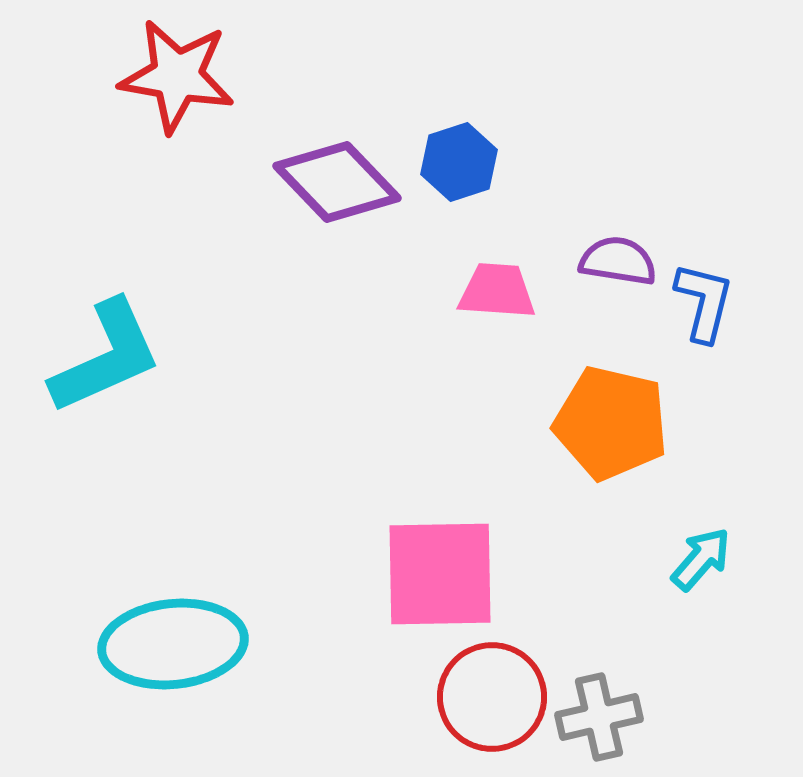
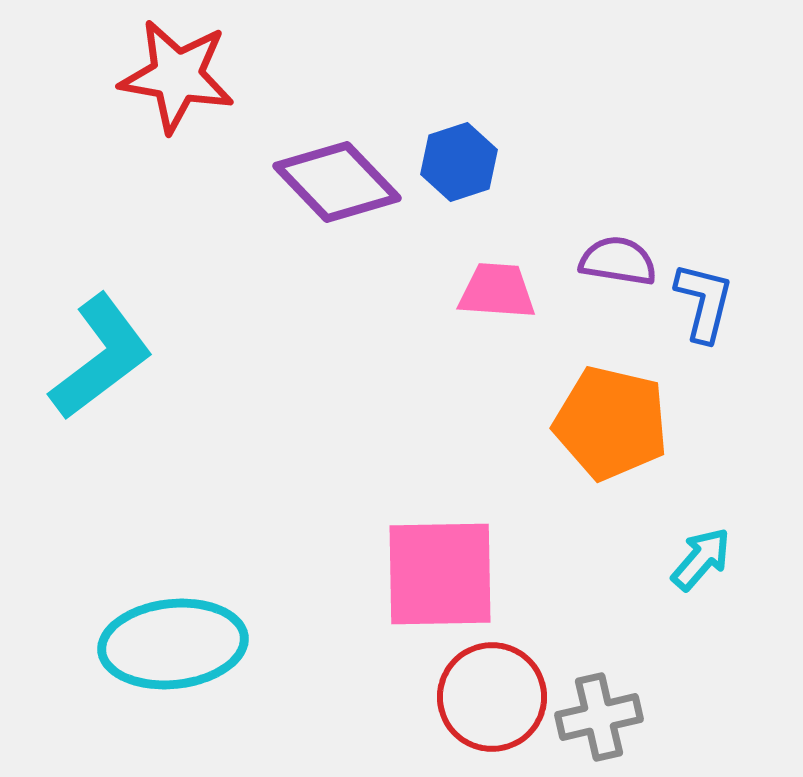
cyan L-shape: moved 5 px left; rotated 13 degrees counterclockwise
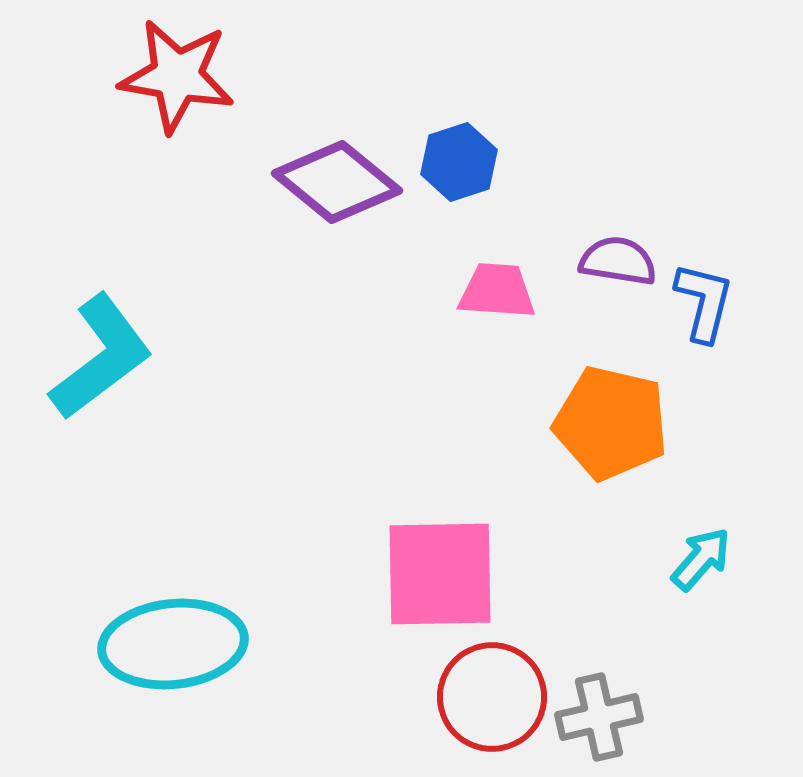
purple diamond: rotated 7 degrees counterclockwise
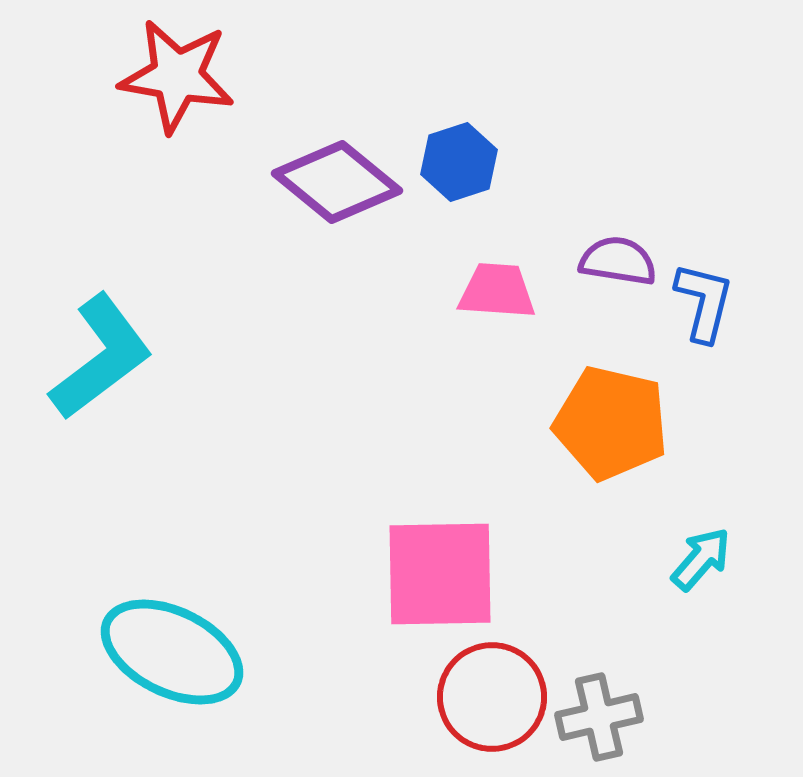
cyan ellipse: moved 1 px left, 8 px down; rotated 32 degrees clockwise
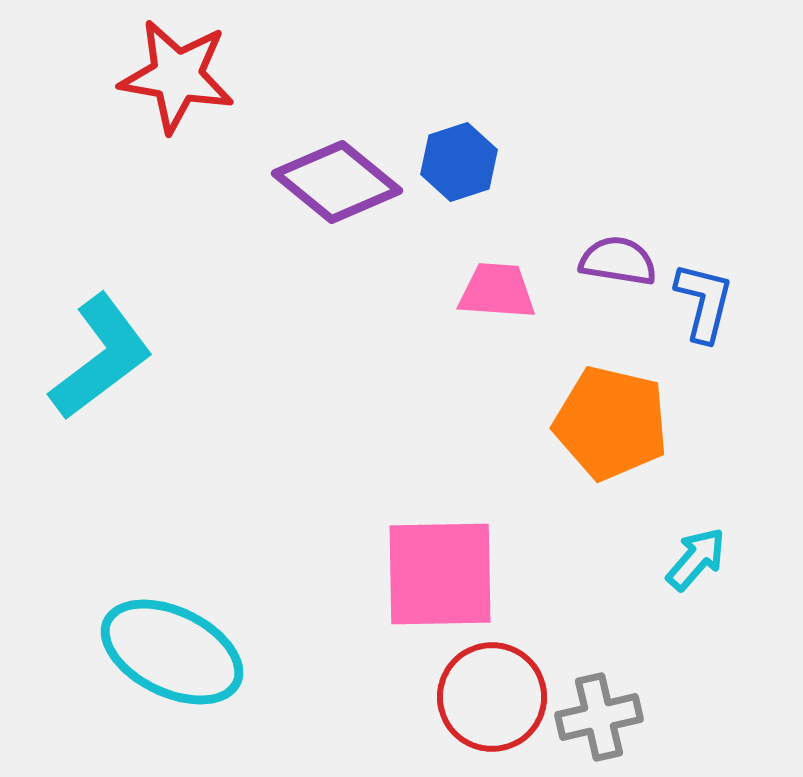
cyan arrow: moved 5 px left
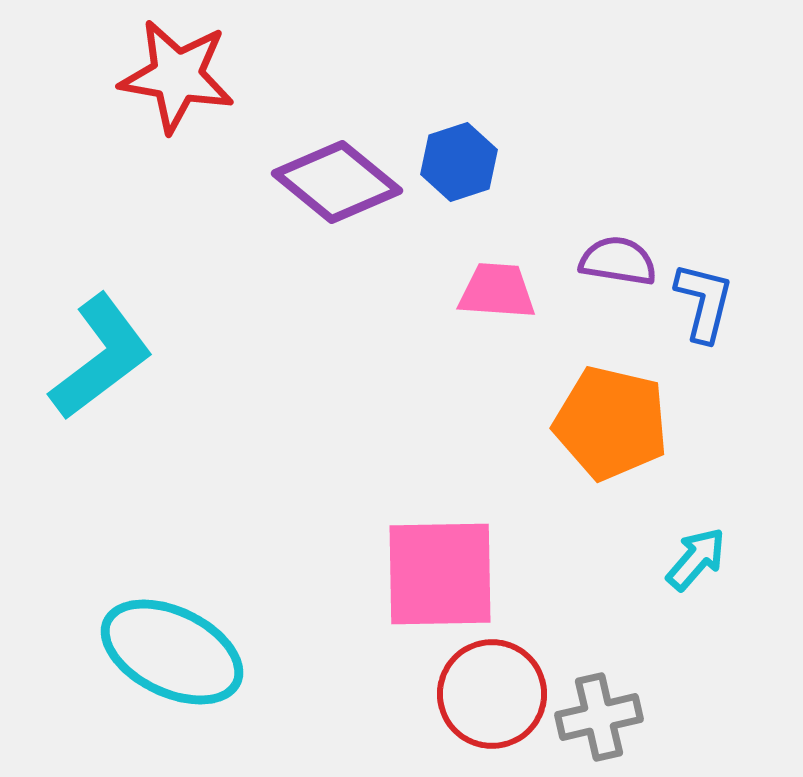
red circle: moved 3 px up
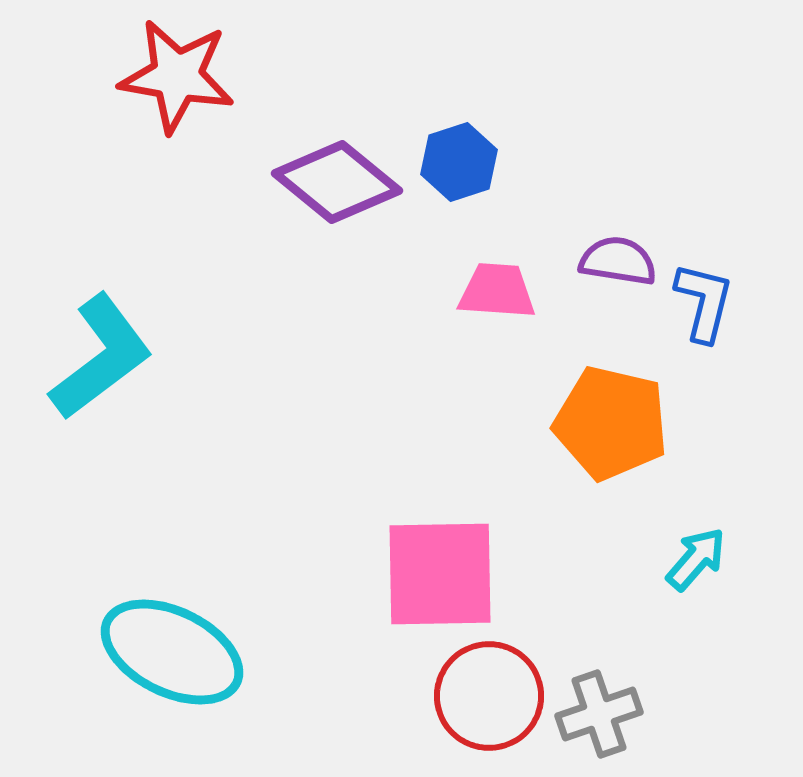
red circle: moved 3 px left, 2 px down
gray cross: moved 3 px up; rotated 6 degrees counterclockwise
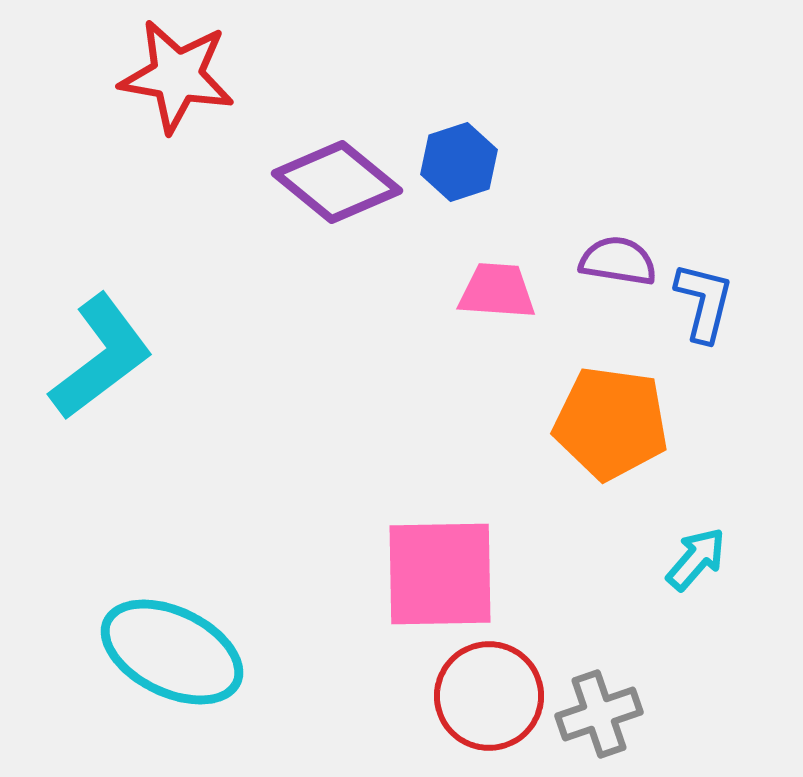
orange pentagon: rotated 5 degrees counterclockwise
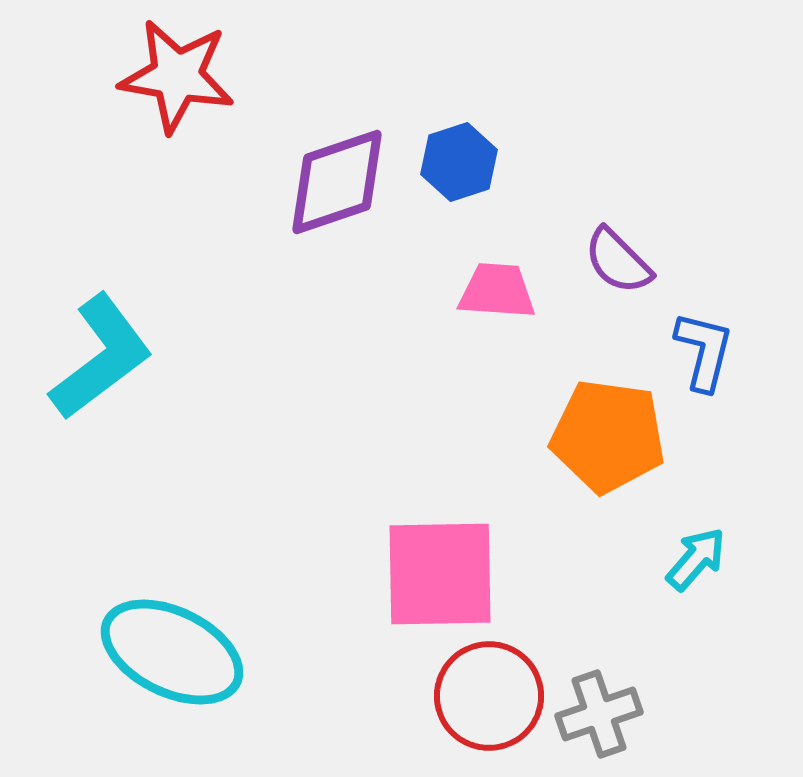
purple diamond: rotated 58 degrees counterclockwise
purple semicircle: rotated 144 degrees counterclockwise
blue L-shape: moved 49 px down
orange pentagon: moved 3 px left, 13 px down
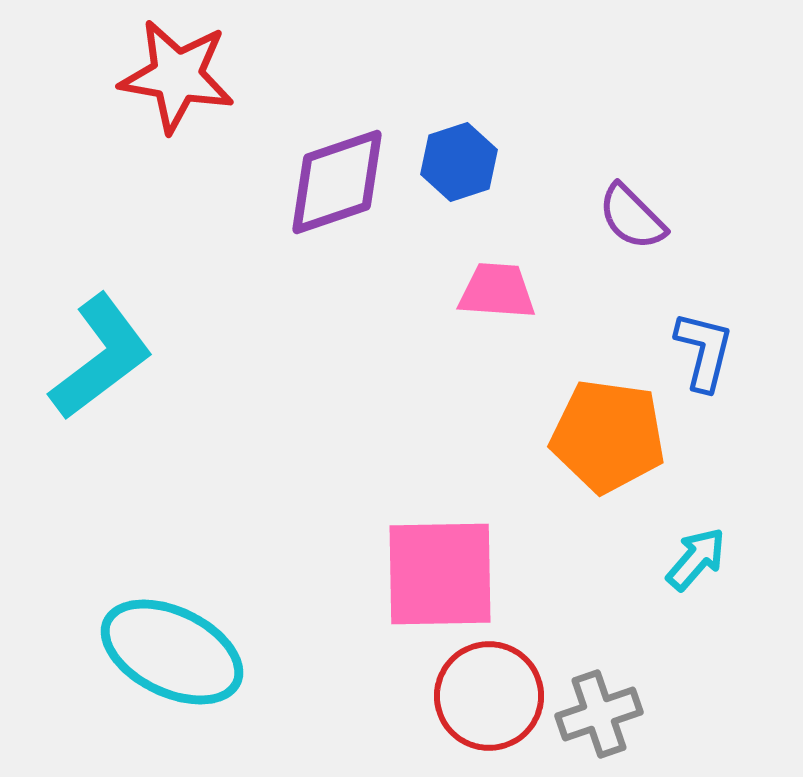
purple semicircle: moved 14 px right, 44 px up
